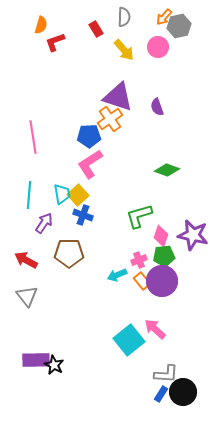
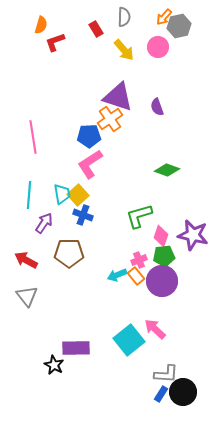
orange rectangle: moved 6 px left, 5 px up
purple rectangle: moved 40 px right, 12 px up
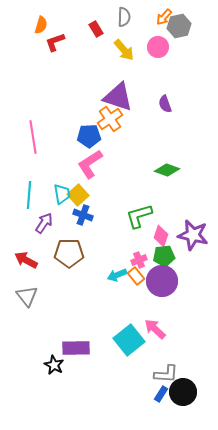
purple semicircle: moved 8 px right, 3 px up
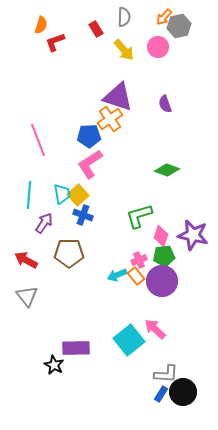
pink line: moved 5 px right, 3 px down; rotated 12 degrees counterclockwise
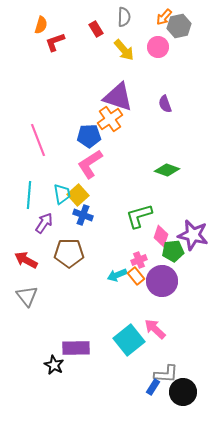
green pentagon: moved 9 px right, 5 px up
blue rectangle: moved 8 px left, 7 px up
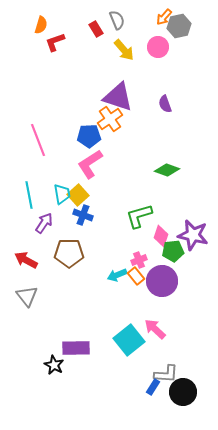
gray semicircle: moved 7 px left, 3 px down; rotated 24 degrees counterclockwise
cyan line: rotated 16 degrees counterclockwise
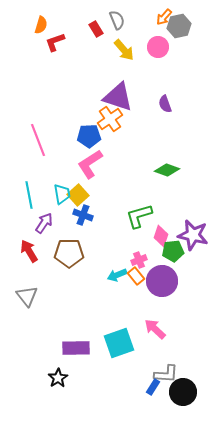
red arrow: moved 3 px right, 9 px up; rotated 30 degrees clockwise
cyan square: moved 10 px left, 3 px down; rotated 20 degrees clockwise
black star: moved 4 px right, 13 px down; rotated 12 degrees clockwise
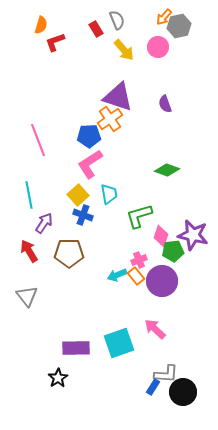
cyan trapezoid: moved 47 px right
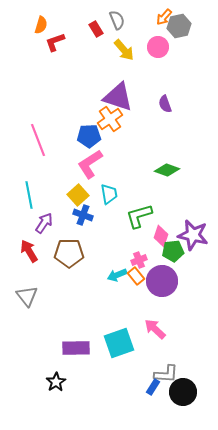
black star: moved 2 px left, 4 px down
